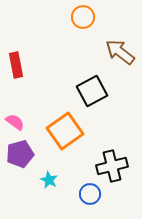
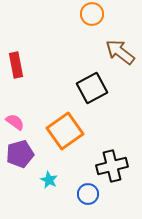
orange circle: moved 9 px right, 3 px up
black square: moved 3 px up
blue circle: moved 2 px left
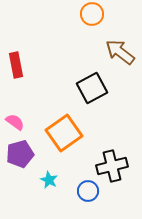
orange square: moved 1 px left, 2 px down
blue circle: moved 3 px up
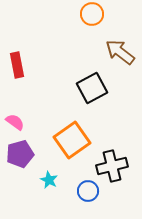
red rectangle: moved 1 px right
orange square: moved 8 px right, 7 px down
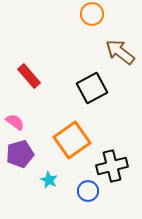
red rectangle: moved 12 px right, 11 px down; rotated 30 degrees counterclockwise
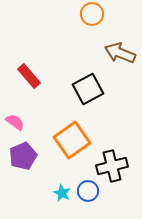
brown arrow: moved 1 px down; rotated 16 degrees counterclockwise
black square: moved 4 px left, 1 px down
purple pentagon: moved 3 px right, 2 px down; rotated 8 degrees counterclockwise
cyan star: moved 13 px right, 13 px down
